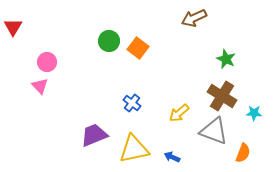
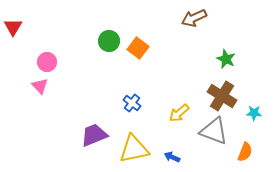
orange semicircle: moved 2 px right, 1 px up
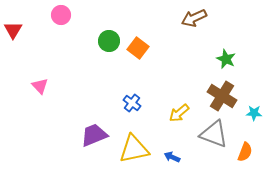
red triangle: moved 3 px down
pink circle: moved 14 px right, 47 px up
gray triangle: moved 3 px down
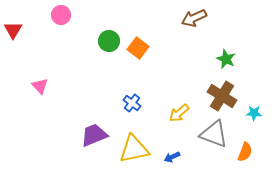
blue arrow: rotated 49 degrees counterclockwise
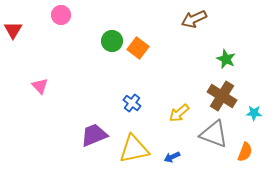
brown arrow: moved 1 px down
green circle: moved 3 px right
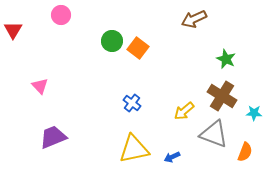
yellow arrow: moved 5 px right, 2 px up
purple trapezoid: moved 41 px left, 2 px down
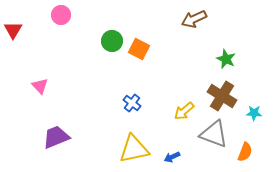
orange square: moved 1 px right, 1 px down; rotated 10 degrees counterclockwise
purple trapezoid: moved 3 px right
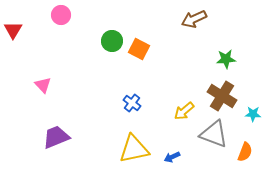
green star: rotated 30 degrees counterclockwise
pink triangle: moved 3 px right, 1 px up
cyan star: moved 1 px left, 1 px down
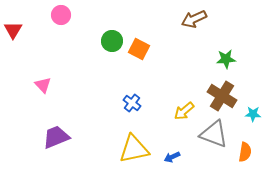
orange semicircle: rotated 12 degrees counterclockwise
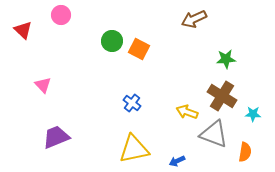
red triangle: moved 10 px right; rotated 18 degrees counterclockwise
yellow arrow: moved 3 px right, 1 px down; rotated 60 degrees clockwise
blue arrow: moved 5 px right, 4 px down
